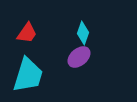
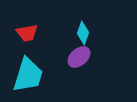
red trapezoid: rotated 45 degrees clockwise
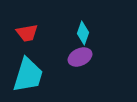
purple ellipse: moved 1 px right; rotated 15 degrees clockwise
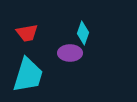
purple ellipse: moved 10 px left, 4 px up; rotated 25 degrees clockwise
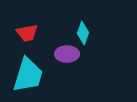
purple ellipse: moved 3 px left, 1 px down
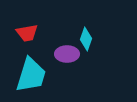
cyan diamond: moved 3 px right, 6 px down
cyan trapezoid: moved 3 px right
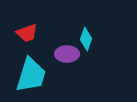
red trapezoid: rotated 10 degrees counterclockwise
